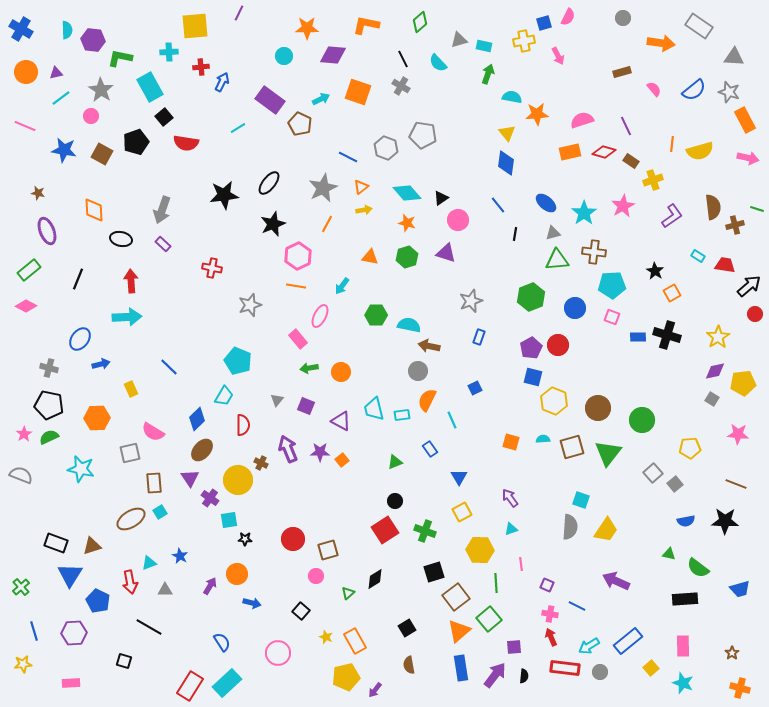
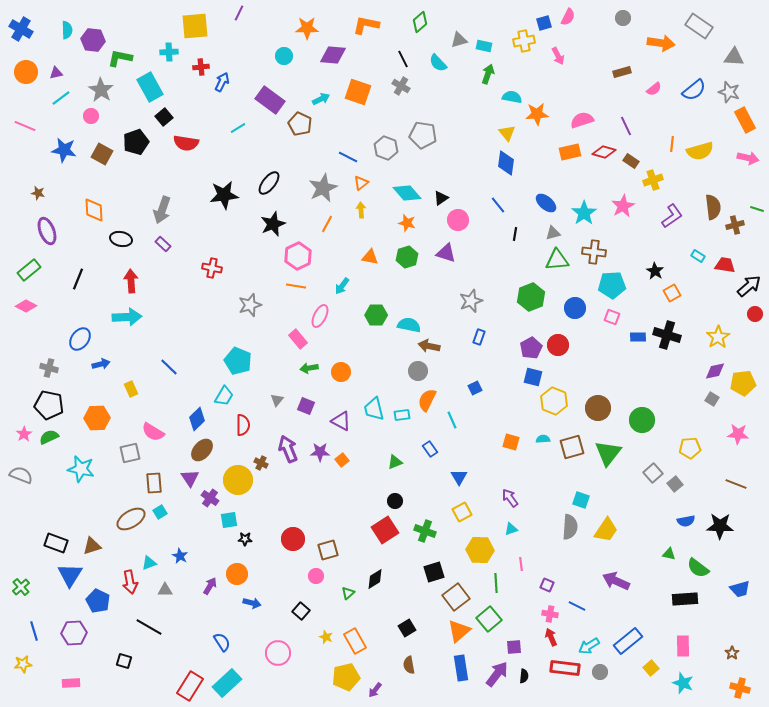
pink semicircle at (654, 89): rotated 91 degrees clockwise
orange triangle at (361, 187): moved 4 px up
yellow arrow at (364, 210): moved 3 px left; rotated 84 degrees counterclockwise
black star at (725, 521): moved 5 px left, 5 px down
purple arrow at (495, 675): moved 2 px right, 1 px up
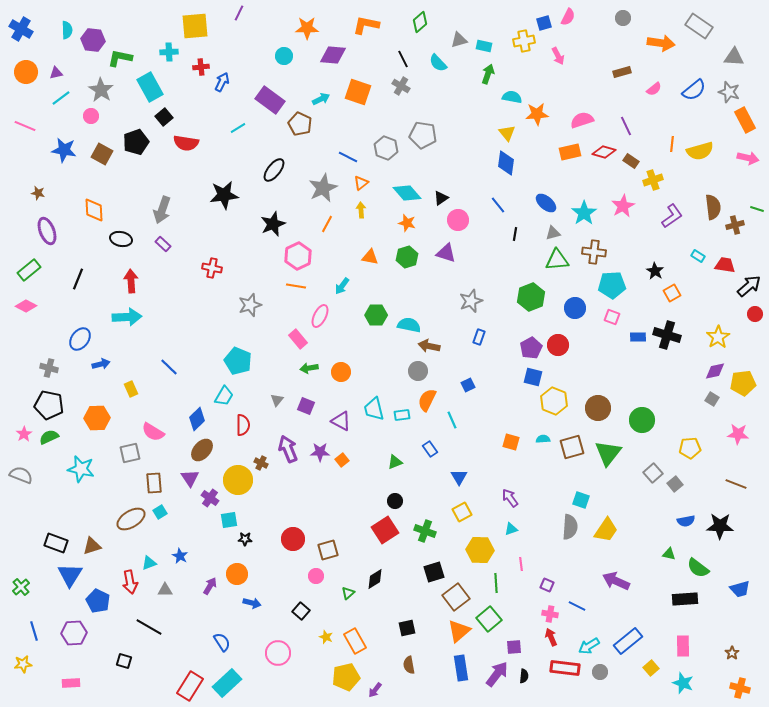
black ellipse at (269, 183): moved 5 px right, 13 px up
blue square at (475, 388): moved 7 px left, 3 px up
black square at (407, 628): rotated 18 degrees clockwise
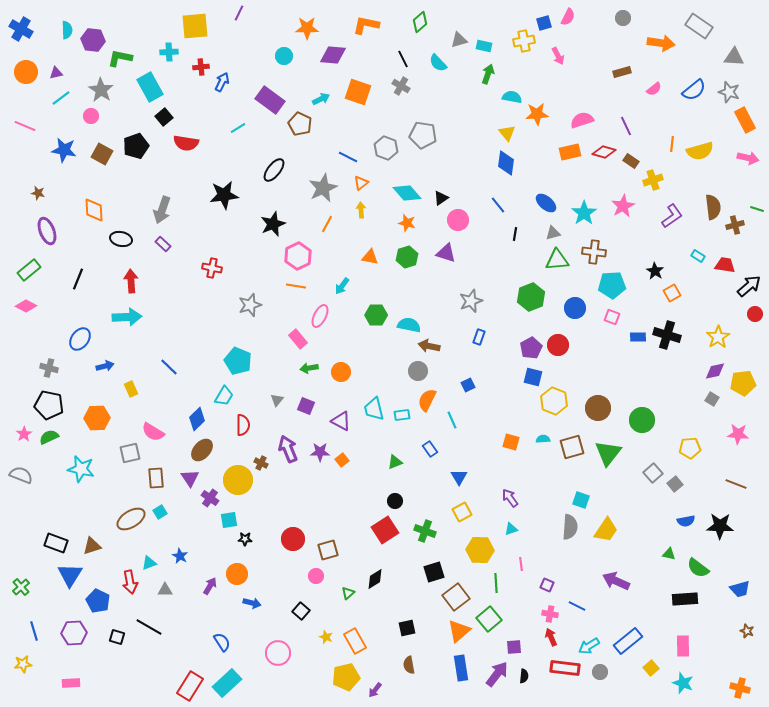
black pentagon at (136, 142): moved 4 px down
blue arrow at (101, 364): moved 4 px right, 2 px down
brown rectangle at (154, 483): moved 2 px right, 5 px up
brown star at (732, 653): moved 15 px right, 22 px up; rotated 16 degrees counterclockwise
black square at (124, 661): moved 7 px left, 24 px up
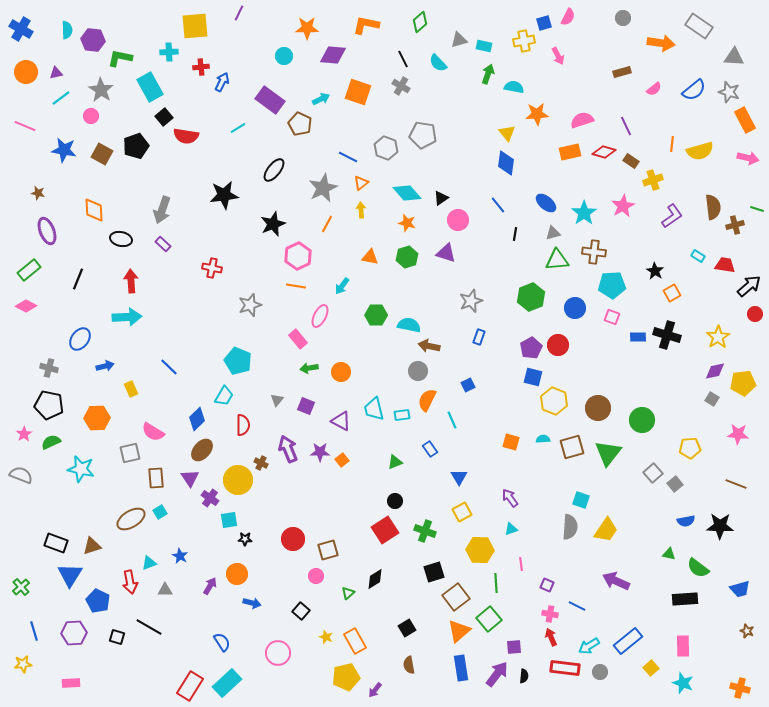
cyan semicircle at (512, 97): moved 2 px right, 10 px up
red semicircle at (186, 143): moved 7 px up
green semicircle at (49, 437): moved 2 px right, 5 px down
black square at (407, 628): rotated 18 degrees counterclockwise
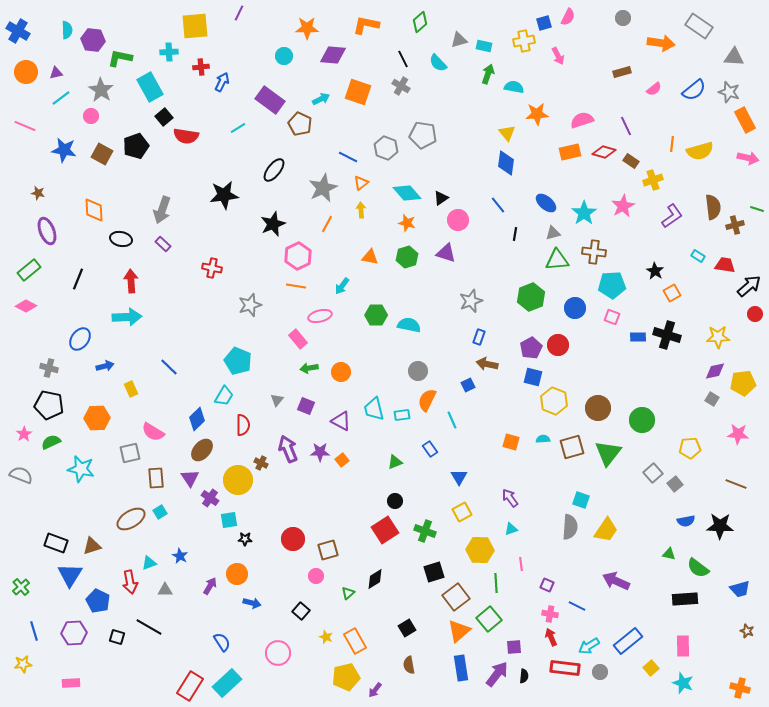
blue cross at (21, 29): moved 3 px left, 2 px down
pink ellipse at (320, 316): rotated 50 degrees clockwise
yellow star at (718, 337): rotated 30 degrees clockwise
brown arrow at (429, 346): moved 58 px right, 18 px down
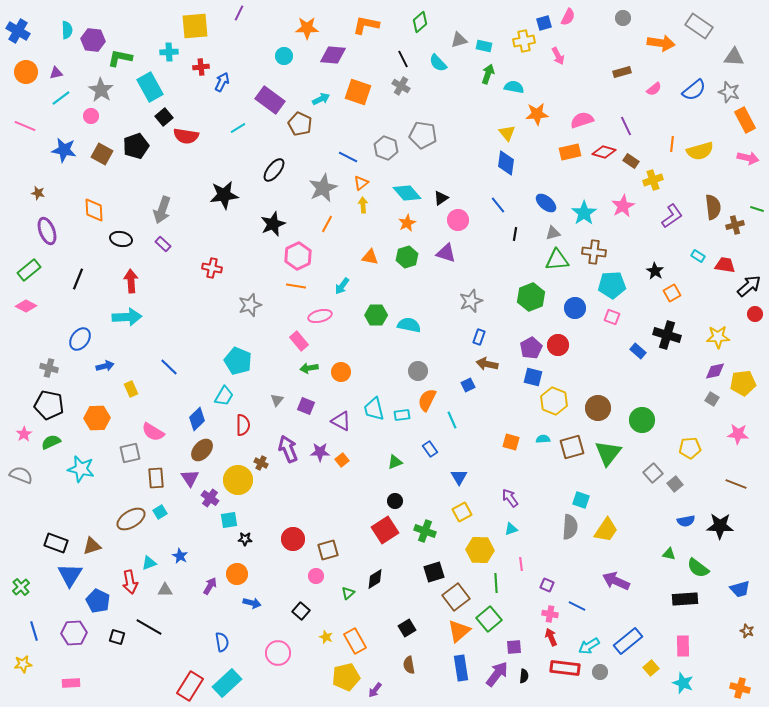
yellow arrow at (361, 210): moved 2 px right, 5 px up
orange star at (407, 223): rotated 30 degrees clockwise
blue rectangle at (638, 337): moved 14 px down; rotated 42 degrees clockwise
pink rectangle at (298, 339): moved 1 px right, 2 px down
blue semicircle at (222, 642): rotated 24 degrees clockwise
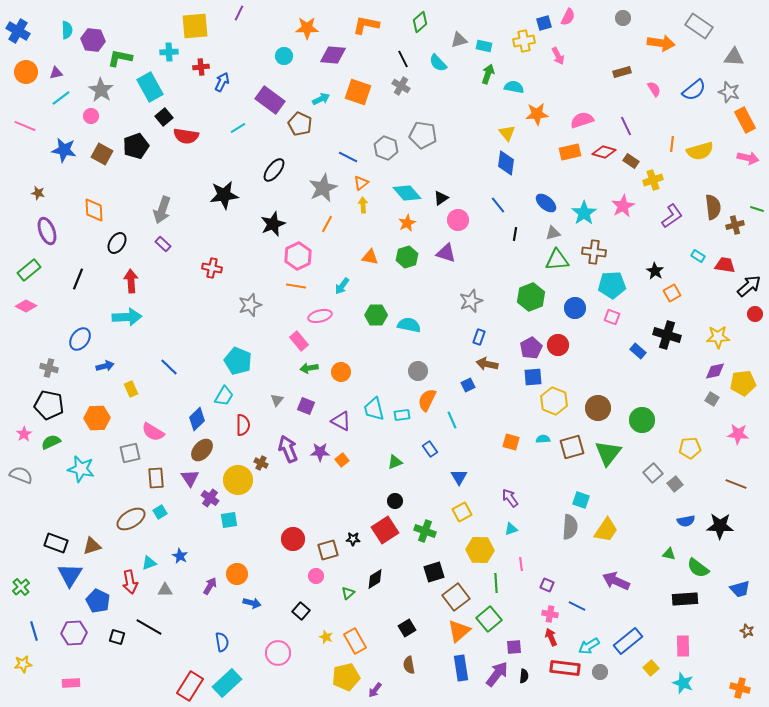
pink semicircle at (654, 89): rotated 84 degrees counterclockwise
black ellipse at (121, 239): moved 4 px left, 4 px down; rotated 70 degrees counterclockwise
blue square at (533, 377): rotated 18 degrees counterclockwise
black star at (245, 539): moved 108 px right
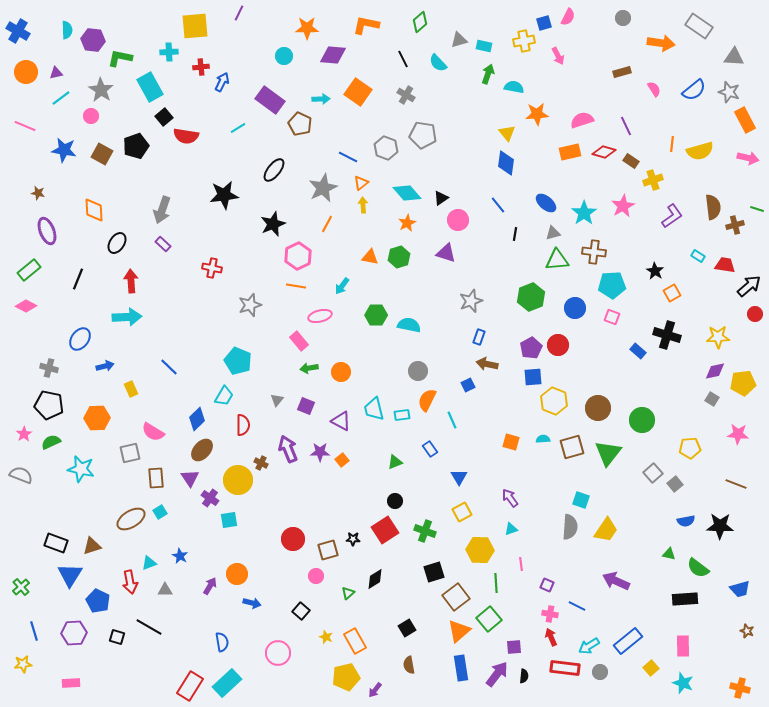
gray cross at (401, 86): moved 5 px right, 9 px down
orange square at (358, 92): rotated 16 degrees clockwise
cyan arrow at (321, 99): rotated 24 degrees clockwise
green hexagon at (407, 257): moved 8 px left
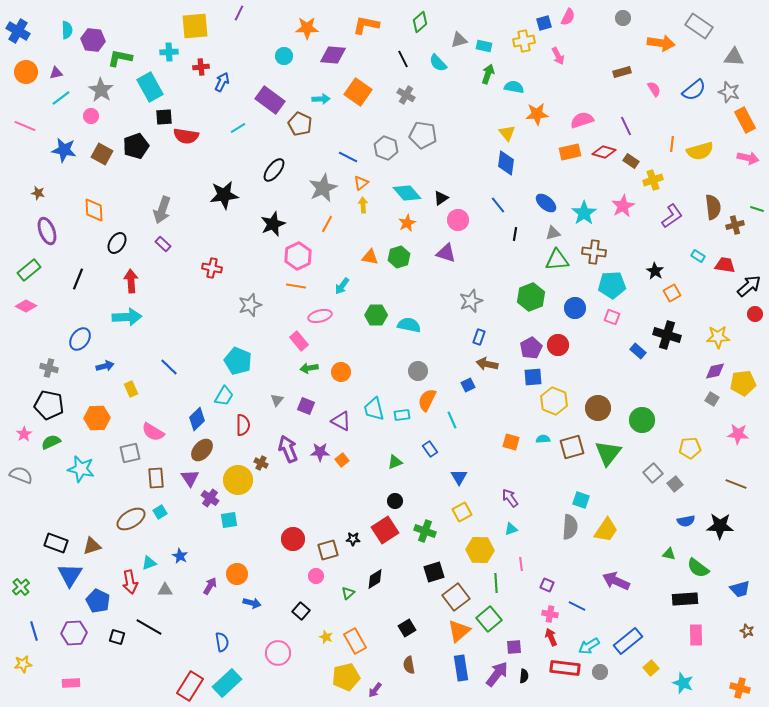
black square at (164, 117): rotated 36 degrees clockwise
pink rectangle at (683, 646): moved 13 px right, 11 px up
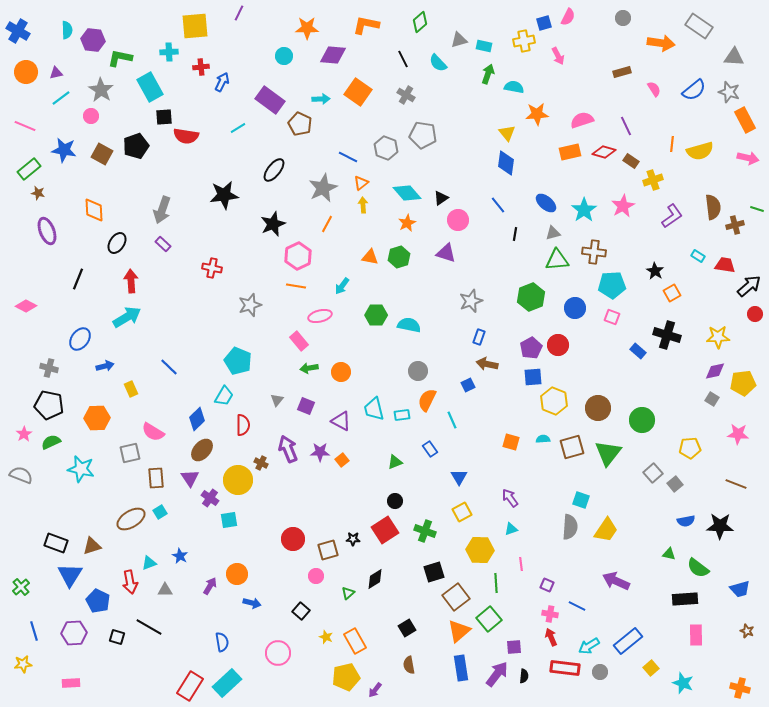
cyan star at (584, 213): moved 3 px up
green rectangle at (29, 270): moved 101 px up
cyan arrow at (127, 317): rotated 28 degrees counterclockwise
